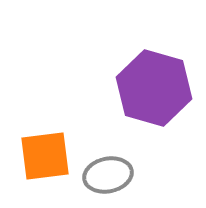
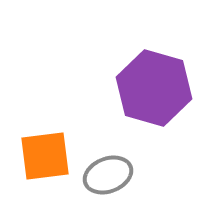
gray ellipse: rotated 9 degrees counterclockwise
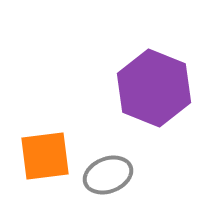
purple hexagon: rotated 6 degrees clockwise
